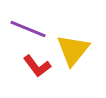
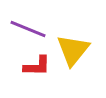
red L-shape: rotated 52 degrees counterclockwise
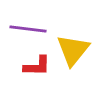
purple line: rotated 15 degrees counterclockwise
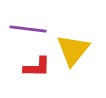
red L-shape: moved 1 px down
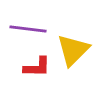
yellow triangle: rotated 6 degrees clockwise
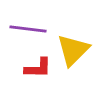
red L-shape: moved 1 px right, 1 px down
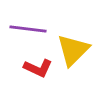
red L-shape: rotated 24 degrees clockwise
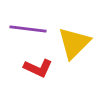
yellow triangle: moved 1 px right, 7 px up
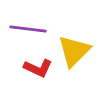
yellow triangle: moved 8 px down
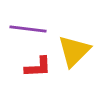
red L-shape: moved 1 px up; rotated 28 degrees counterclockwise
